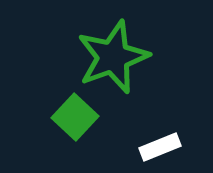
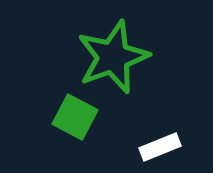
green square: rotated 15 degrees counterclockwise
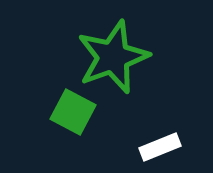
green square: moved 2 px left, 5 px up
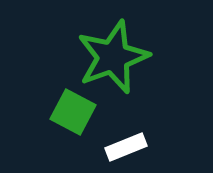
white rectangle: moved 34 px left
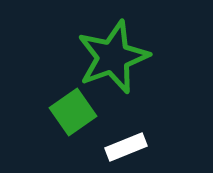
green square: rotated 27 degrees clockwise
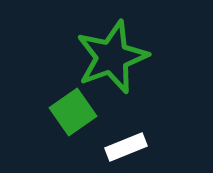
green star: moved 1 px left
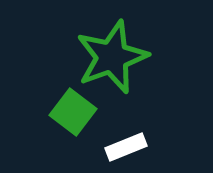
green square: rotated 18 degrees counterclockwise
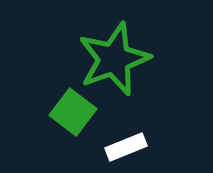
green star: moved 2 px right, 2 px down
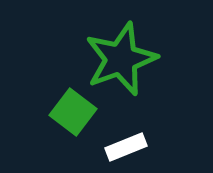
green star: moved 7 px right
